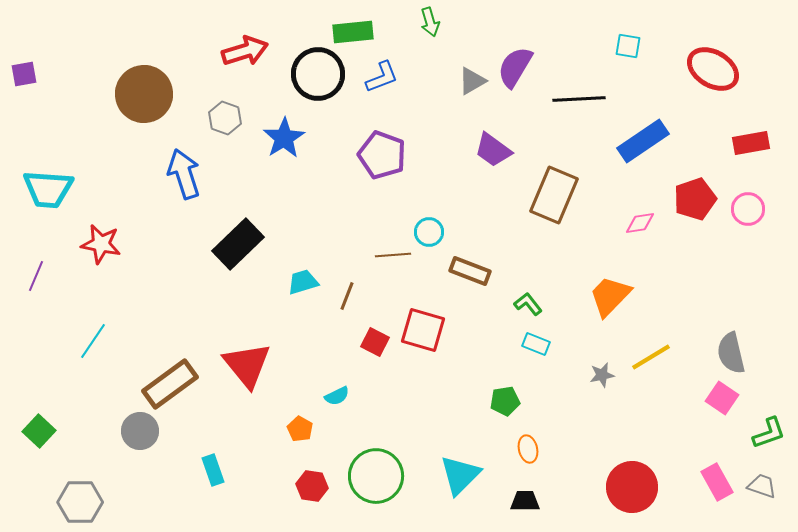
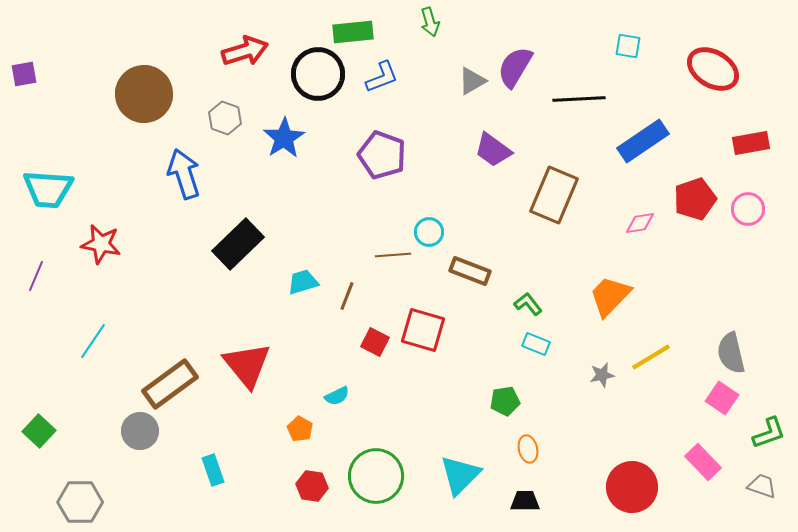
pink rectangle at (717, 482): moved 14 px left, 20 px up; rotated 15 degrees counterclockwise
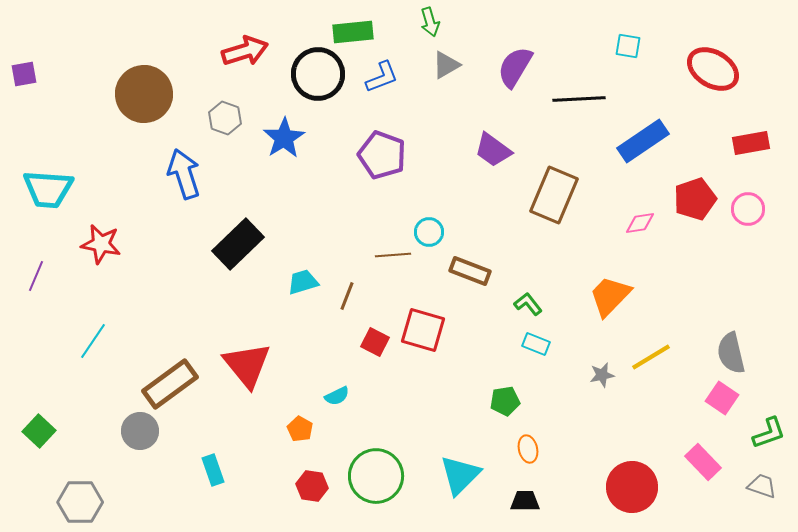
gray triangle at (472, 81): moved 26 px left, 16 px up
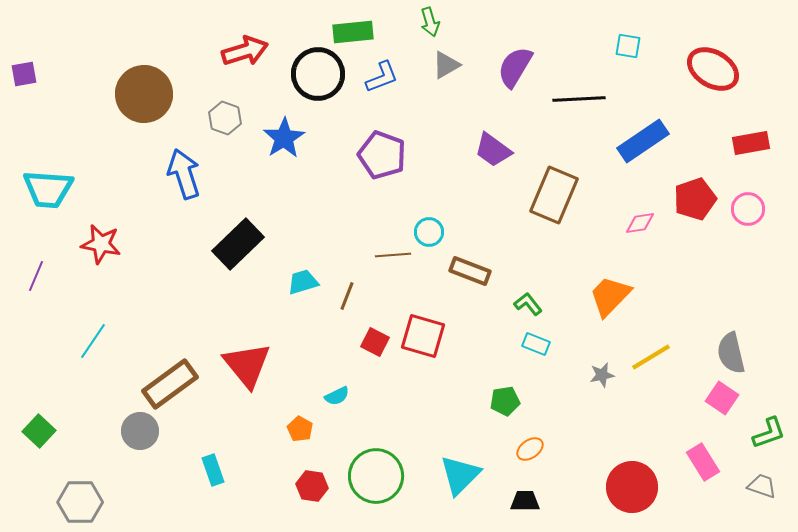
red square at (423, 330): moved 6 px down
orange ellipse at (528, 449): moved 2 px right; rotated 68 degrees clockwise
pink rectangle at (703, 462): rotated 12 degrees clockwise
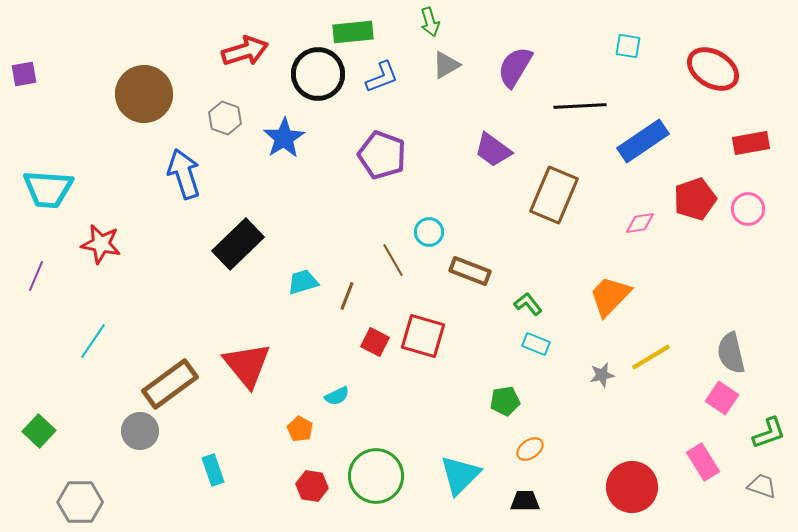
black line at (579, 99): moved 1 px right, 7 px down
brown line at (393, 255): moved 5 px down; rotated 64 degrees clockwise
